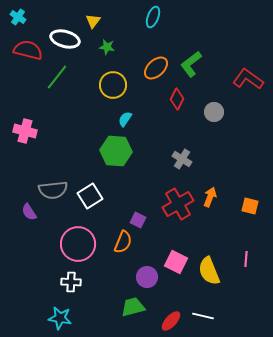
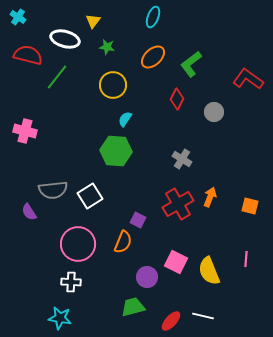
red semicircle: moved 5 px down
orange ellipse: moved 3 px left, 11 px up
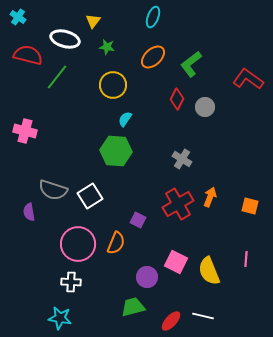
gray circle: moved 9 px left, 5 px up
gray semicircle: rotated 24 degrees clockwise
purple semicircle: rotated 24 degrees clockwise
orange semicircle: moved 7 px left, 1 px down
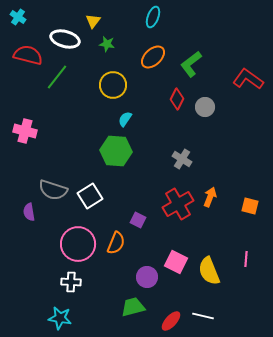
green star: moved 3 px up
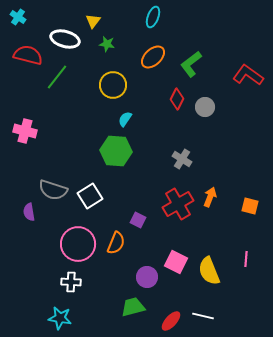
red L-shape: moved 4 px up
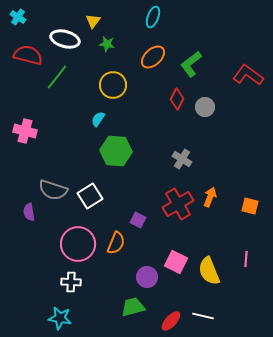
cyan semicircle: moved 27 px left
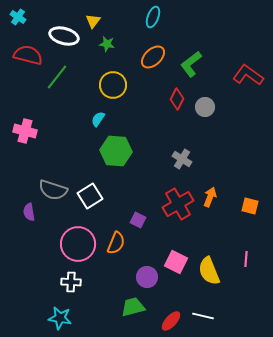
white ellipse: moved 1 px left, 3 px up
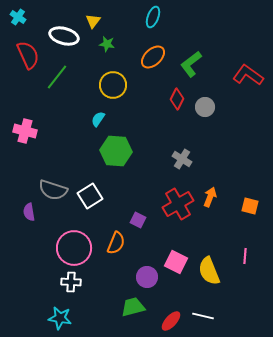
red semicircle: rotated 52 degrees clockwise
pink circle: moved 4 px left, 4 px down
pink line: moved 1 px left, 3 px up
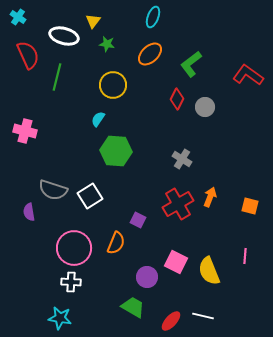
orange ellipse: moved 3 px left, 3 px up
green line: rotated 24 degrees counterclockwise
green trapezoid: rotated 45 degrees clockwise
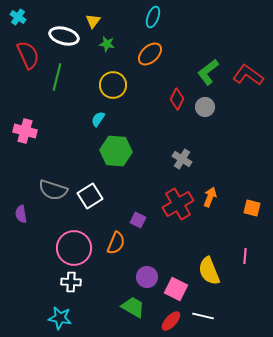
green L-shape: moved 17 px right, 8 px down
orange square: moved 2 px right, 2 px down
purple semicircle: moved 8 px left, 2 px down
pink square: moved 27 px down
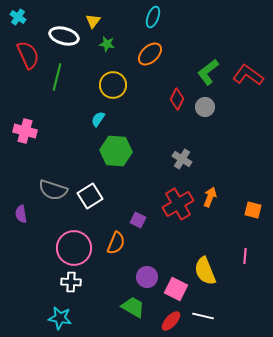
orange square: moved 1 px right, 2 px down
yellow semicircle: moved 4 px left
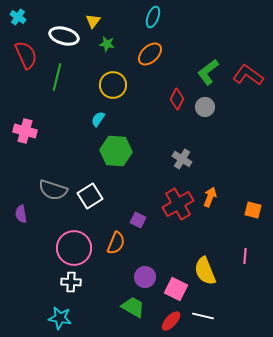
red semicircle: moved 2 px left
purple circle: moved 2 px left
